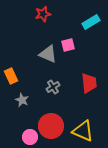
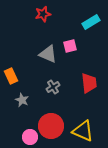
pink square: moved 2 px right, 1 px down
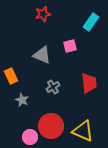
cyan rectangle: rotated 24 degrees counterclockwise
gray triangle: moved 6 px left, 1 px down
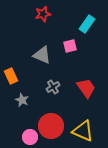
cyan rectangle: moved 4 px left, 2 px down
red trapezoid: moved 3 px left, 5 px down; rotated 30 degrees counterclockwise
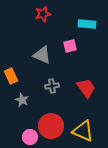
cyan rectangle: rotated 60 degrees clockwise
gray cross: moved 1 px left, 1 px up; rotated 24 degrees clockwise
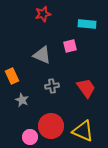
orange rectangle: moved 1 px right
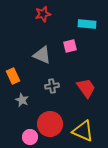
orange rectangle: moved 1 px right
red circle: moved 1 px left, 2 px up
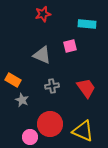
orange rectangle: moved 4 px down; rotated 35 degrees counterclockwise
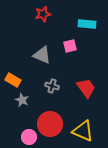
gray cross: rotated 24 degrees clockwise
pink circle: moved 1 px left
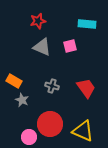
red star: moved 5 px left, 7 px down
gray triangle: moved 8 px up
orange rectangle: moved 1 px right, 1 px down
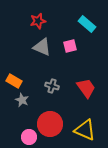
cyan rectangle: rotated 36 degrees clockwise
yellow triangle: moved 2 px right, 1 px up
